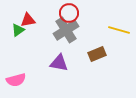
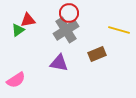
pink semicircle: rotated 18 degrees counterclockwise
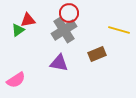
gray cross: moved 2 px left
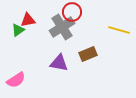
red circle: moved 3 px right, 1 px up
gray cross: moved 2 px left, 3 px up
brown rectangle: moved 9 px left
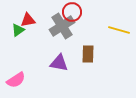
gray cross: moved 1 px up
brown rectangle: rotated 66 degrees counterclockwise
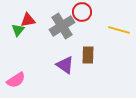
red circle: moved 10 px right
green triangle: rotated 16 degrees counterclockwise
brown rectangle: moved 1 px down
purple triangle: moved 6 px right, 2 px down; rotated 24 degrees clockwise
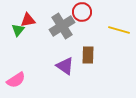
purple triangle: moved 1 px down
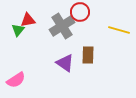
red circle: moved 2 px left
purple triangle: moved 3 px up
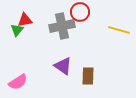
red triangle: moved 3 px left
gray cross: rotated 20 degrees clockwise
green triangle: moved 1 px left
brown rectangle: moved 21 px down
purple triangle: moved 2 px left, 3 px down
pink semicircle: moved 2 px right, 2 px down
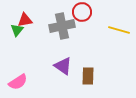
red circle: moved 2 px right
